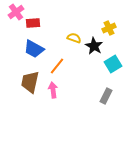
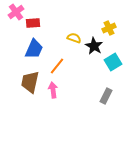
blue trapezoid: rotated 95 degrees counterclockwise
cyan square: moved 2 px up
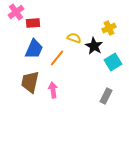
orange line: moved 8 px up
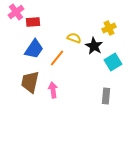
red rectangle: moved 1 px up
blue trapezoid: rotated 10 degrees clockwise
gray rectangle: rotated 21 degrees counterclockwise
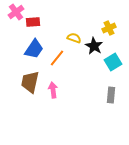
gray rectangle: moved 5 px right, 1 px up
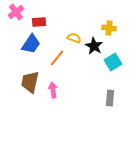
red rectangle: moved 6 px right
yellow cross: rotated 32 degrees clockwise
blue trapezoid: moved 3 px left, 5 px up
gray rectangle: moved 1 px left, 3 px down
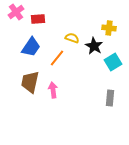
red rectangle: moved 1 px left, 3 px up
yellow semicircle: moved 2 px left
blue trapezoid: moved 3 px down
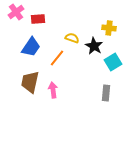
gray rectangle: moved 4 px left, 5 px up
